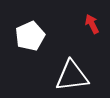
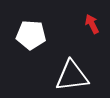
white pentagon: moved 1 px right, 1 px up; rotated 28 degrees clockwise
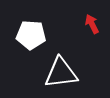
white triangle: moved 11 px left, 3 px up
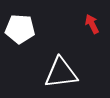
white pentagon: moved 11 px left, 6 px up
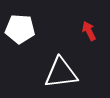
red arrow: moved 3 px left, 7 px down
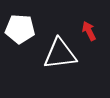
white triangle: moved 1 px left, 19 px up
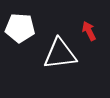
white pentagon: moved 1 px up
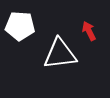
white pentagon: moved 2 px up
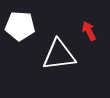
white triangle: moved 1 px left, 1 px down
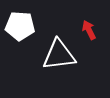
red arrow: moved 1 px up
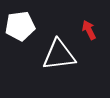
white pentagon: rotated 12 degrees counterclockwise
